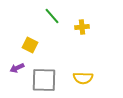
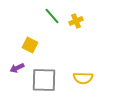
yellow cross: moved 6 px left, 6 px up; rotated 16 degrees counterclockwise
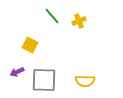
yellow cross: moved 3 px right
purple arrow: moved 4 px down
yellow semicircle: moved 2 px right, 3 px down
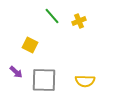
purple arrow: moved 1 px left; rotated 112 degrees counterclockwise
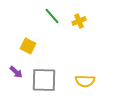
yellow square: moved 2 px left, 1 px down
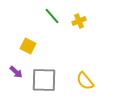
yellow semicircle: rotated 48 degrees clockwise
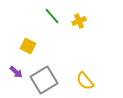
gray square: rotated 32 degrees counterclockwise
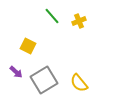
yellow semicircle: moved 6 px left, 2 px down
